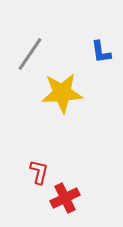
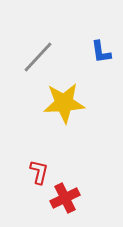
gray line: moved 8 px right, 3 px down; rotated 9 degrees clockwise
yellow star: moved 2 px right, 10 px down
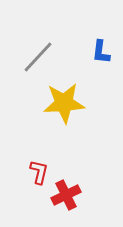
blue L-shape: rotated 15 degrees clockwise
red cross: moved 1 px right, 3 px up
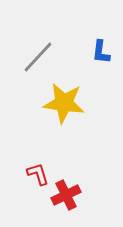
yellow star: rotated 12 degrees clockwise
red L-shape: moved 1 px left, 2 px down; rotated 30 degrees counterclockwise
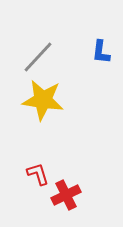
yellow star: moved 21 px left, 3 px up
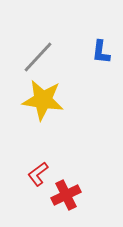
red L-shape: rotated 110 degrees counterclockwise
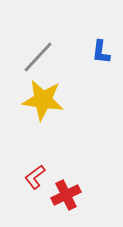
red L-shape: moved 3 px left, 3 px down
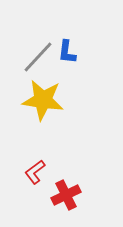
blue L-shape: moved 34 px left
red L-shape: moved 5 px up
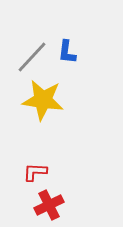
gray line: moved 6 px left
red L-shape: rotated 40 degrees clockwise
red cross: moved 17 px left, 10 px down
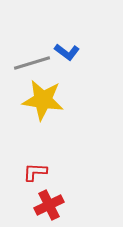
blue L-shape: rotated 60 degrees counterclockwise
gray line: moved 6 px down; rotated 30 degrees clockwise
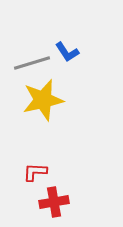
blue L-shape: rotated 20 degrees clockwise
yellow star: rotated 21 degrees counterclockwise
red cross: moved 5 px right, 3 px up; rotated 16 degrees clockwise
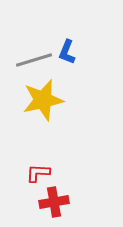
blue L-shape: rotated 55 degrees clockwise
gray line: moved 2 px right, 3 px up
red L-shape: moved 3 px right, 1 px down
